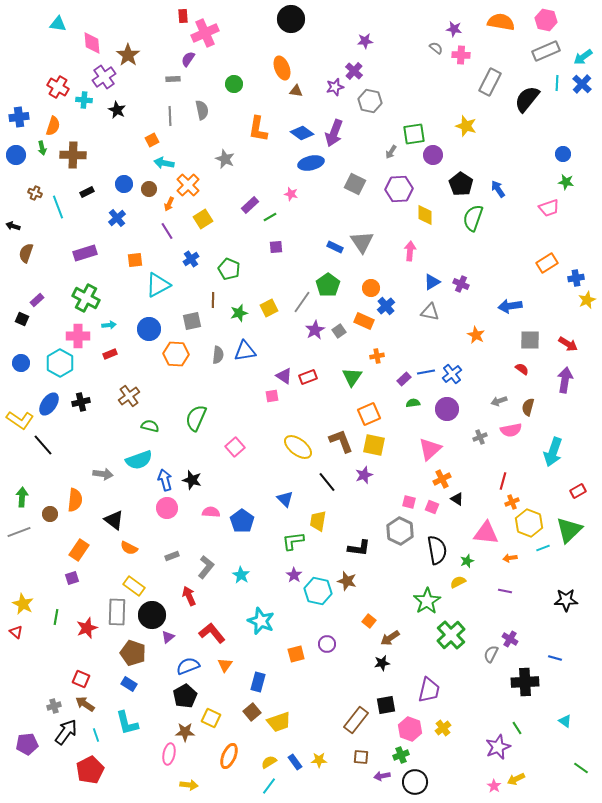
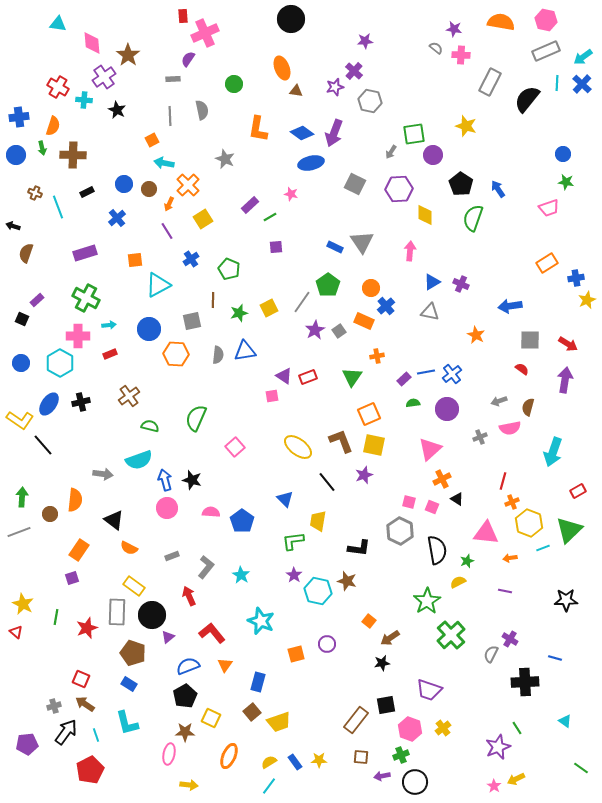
pink semicircle at (511, 430): moved 1 px left, 2 px up
purple trapezoid at (429, 690): rotated 96 degrees clockwise
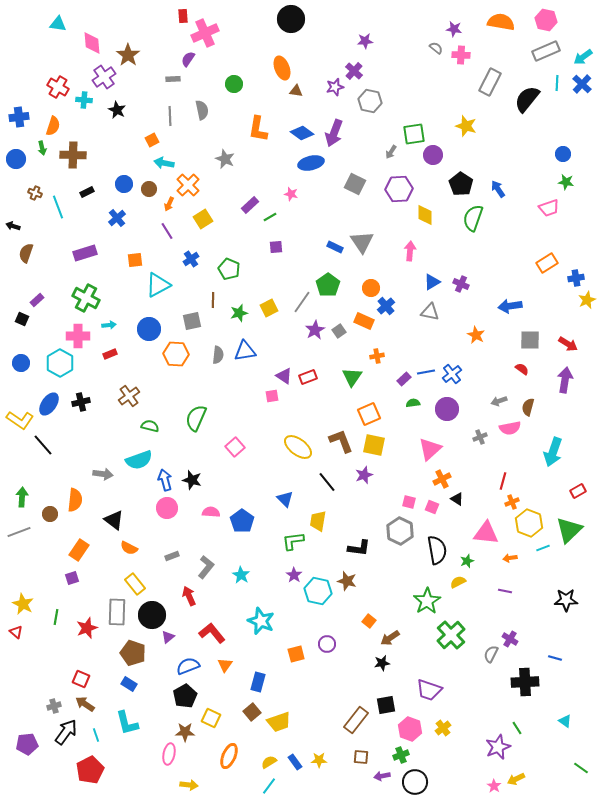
blue circle at (16, 155): moved 4 px down
yellow rectangle at (134, 586): moved 1 px right, 2 px up; rotated 15 degrees clockwise
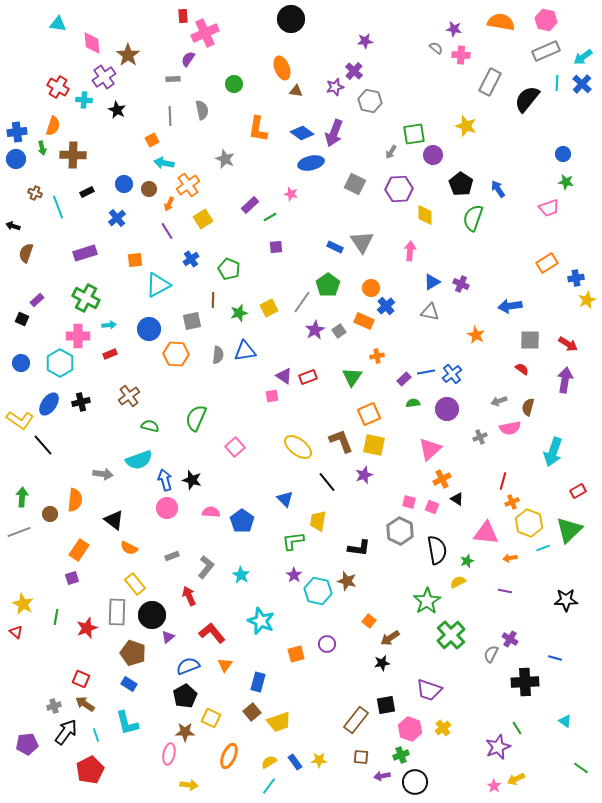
blue cross at (19, 117): moved 2 px left, 15 px down
orange cross at (188, 185): rotated 10 degrees clockwise
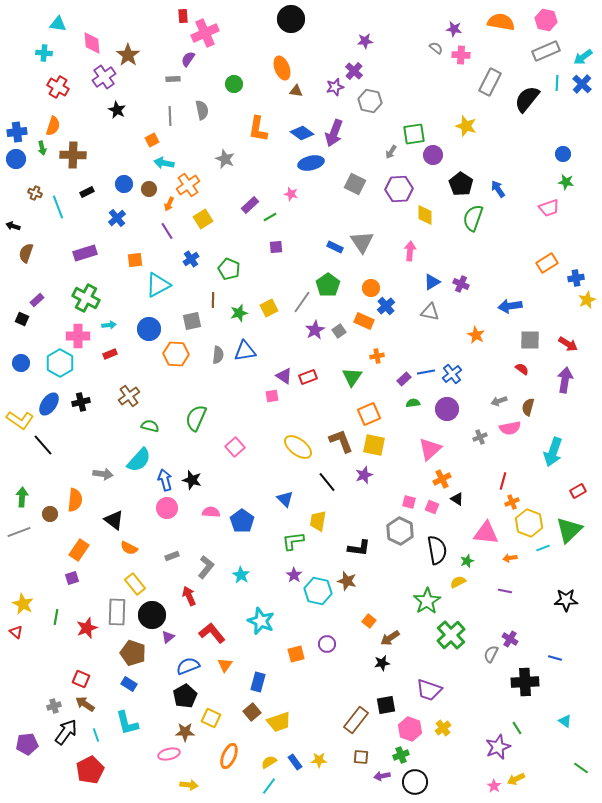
cyan cross at (84, 100): moved 40 px left, 47 px up
cyan semicircle at (139, 460): rotated 28 degrees counterclockwise
pink ellipse at (169, 754): rotated 65 degrees clockwise
